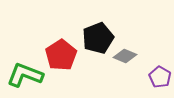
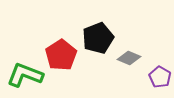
gray diamond: moved 4 px right, 2 px down
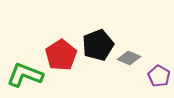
black pentagon: moved 7 px down
purple pentagon: moved 1 px left, 1 px up
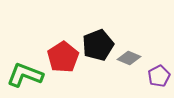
red pentagon: moved 2 px right, 2 px down
purple pentagon: rotated 15 degrees clockwise
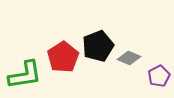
black pentagon: moved 1 px down
green L-shape: rotated 150 degrees clockwise
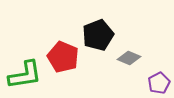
black pentagon: moved 11 px up
red pentagon: rotated 16 degrees counterclockwise
purple pentagon: moved 7 px down
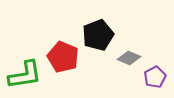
purple pentagon: moved 4 px left, 6 px up
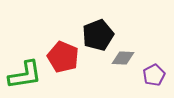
gray diamond: moved 6 px left; rotated 20 degrees counterclockwise
purple pentagon: moved 1 px left, 2 px up
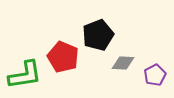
gray diamond: moved 5 px down
purple pentagon: moved 1 px right
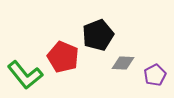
green L-shape: rotated 60 degrees clockwise
